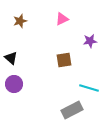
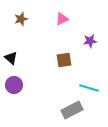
brown star: moved 1 px right, 2 px up
purple circle: moved 1 px down
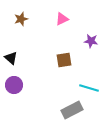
purple star: moved 1 px right; rotated 16 degrees clockwise
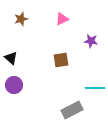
brown square: moved 3 px left
cyan line: moved 6 px right; rotated 18 degrees counterclockwise
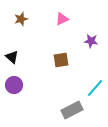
black triangle: moved 1 px right, 1 px up
cyan line: rotated 48 degrees counterclockwise
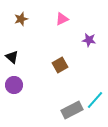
purple star: moved 2 px left, 1 px up
brown square: moved 1 px left, 5 px down; rotated 21 degrees counterclockwise
cyan line: moved 12 px down
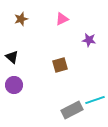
brown square: rotated 14 degrees clockwise
cyan line: rotated 30 degrees clockwise
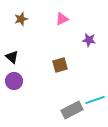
purple circle: moved 4 px up
